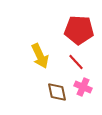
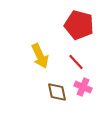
red pentagon: moved 5 px up; rotated 12 degrees clockwise
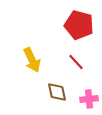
yellow arrow: moved 8 px left, 4 px down
pink cross: moved 6 px right, 12 px down; rotated 30 degrees counterclockwise
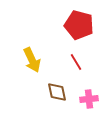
red line: rotated 12 degrees clockwise
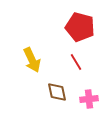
red pentagon: moved 1 px right, 2 px down
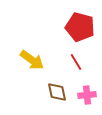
yellow arrow: rotated 30 degrees counterclockwise
pink cross: moved 2 px left, 4 px up
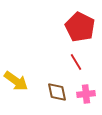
red pentagon: rotated 12 degrees clockwise
yellow arrow: moved 16 px left, 21 px down
pink cross: moved 1 px left, 1 px up
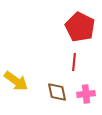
red line: moved 2 px left; rotated 36 degrees clockwise
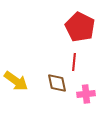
brown diamond: moved 9 px up
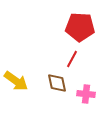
red pentagon: rotated 24 degrees counterclockwise
red line: moved 2 px left, 3 px up; rotated 24 degrees clockwise
pink cross: rotated 12 degrees clockwise
